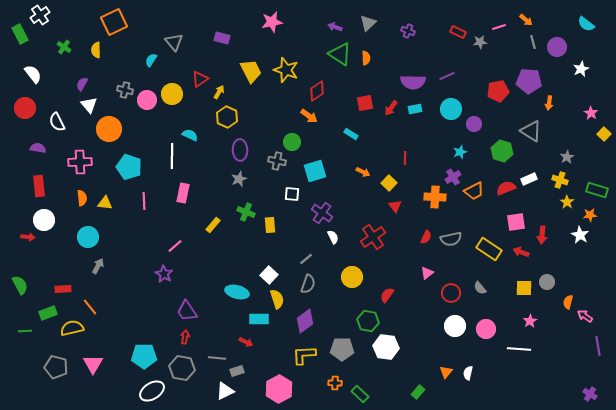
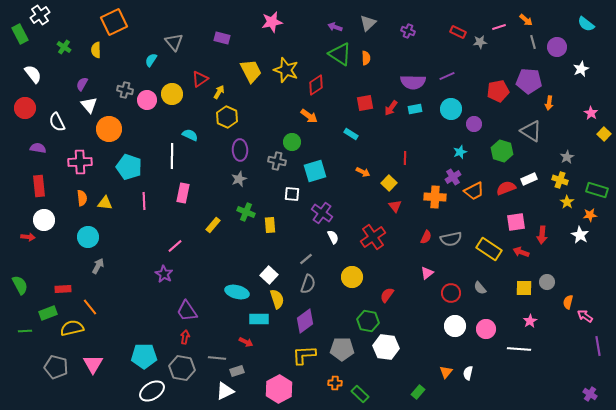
red diamond at (317, 91): moved 1 px left, 6 px up
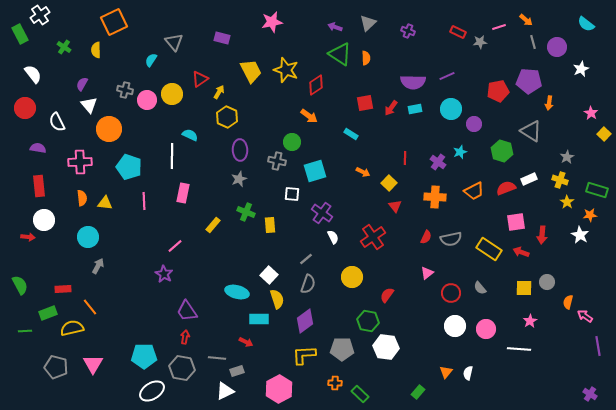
purple cross at (453, 177): moved 15 px left, 15 px up; rotated 21 degrees counterclockwise
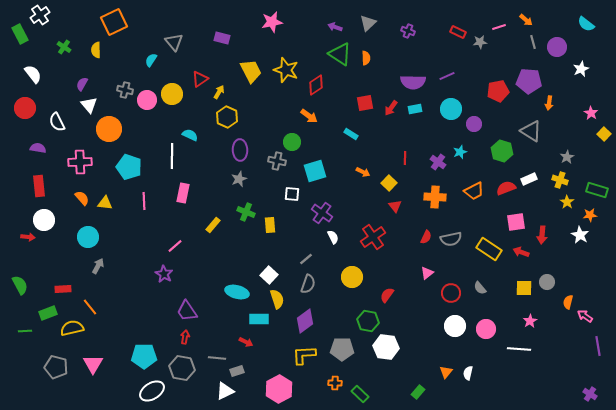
orange semicircle at (82, 198): rotated 35 degrees counterclockwise
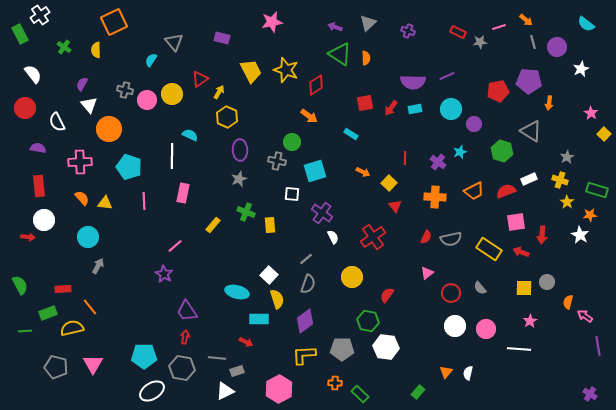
red semicircle at (506, 188): moved 3 px down
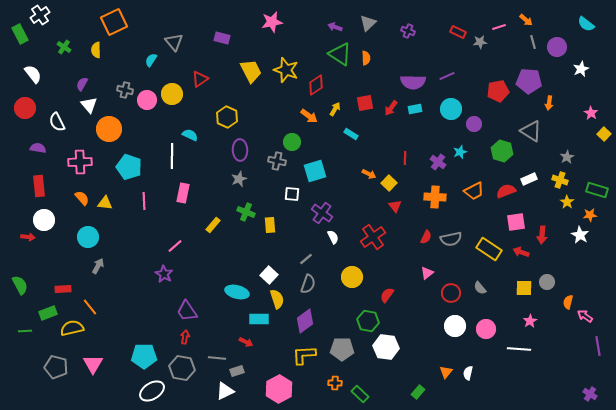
yellow arrow at (219, 92): moved 116 px right, 17 px down
orange arrow at (363, 172): moved 6 px right, 2 px down
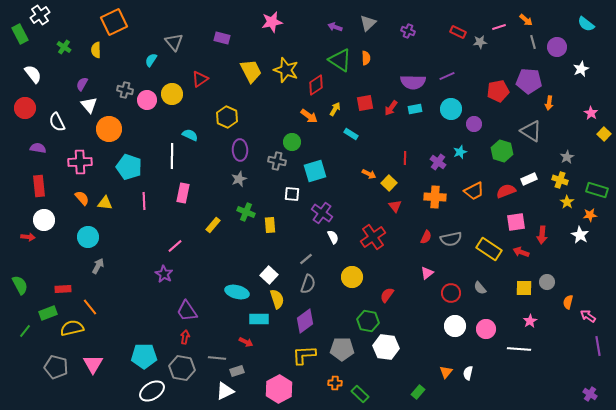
green triangle at (340, 54): moved 6 px down
pink arrow at (585, 316): moved 3 px right
green line at (25, 331): rotated 48 degrees counterclockwise
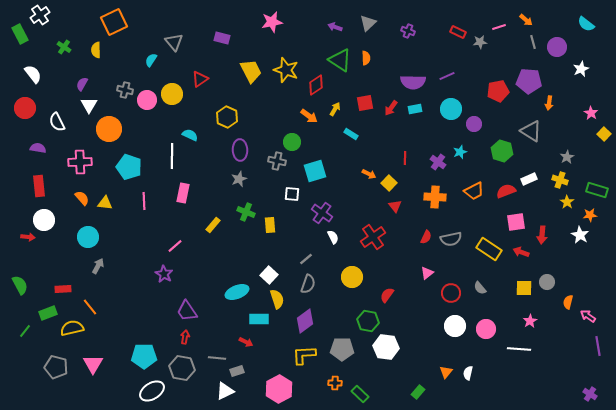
white triangle at (89, 105): rotated 12 degrees clockwise
cyan ellipse at (237, 292): rotated 35 degrees counterclockwise
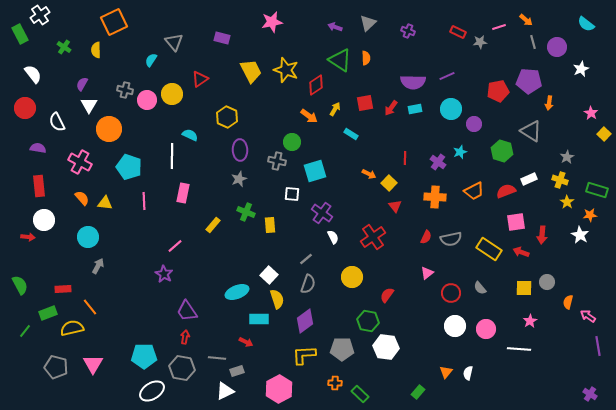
pink cross at (80, 162): rotated 30 degrees clockwise
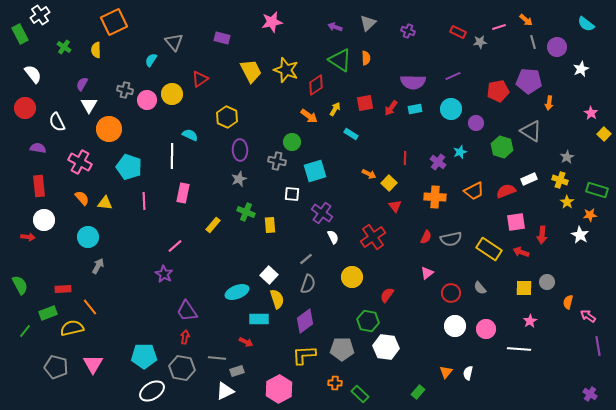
purple line at (447, 76): moved 6 px right
purple circle at (474, 124): moved 2 px right, 1 px up
green hexagon at (502, 151): moved 4 px up
